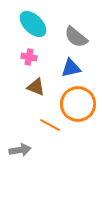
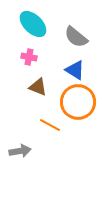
blue triangle: moved 4 px right, 2 px down; rotated 45 degrees clockwise
brown triangle: moved 2 px right
orange circle: moved 2 px up
gray arrow: moved 1 px down
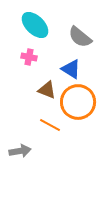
cyan ellipse: moved 2 px right, 1 px down
gray semicircle: moved 4 px right
blue triangle: moved 4 px left, 1 px up
brown triangle: moved 9 px right, 3 px down
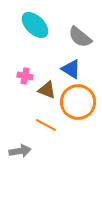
pink cross: moved 4 px left, 19 px down
orange line: moved 4 px left
